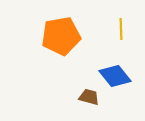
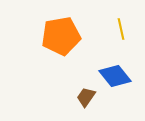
yellow line: rotated 10 degrees counterclockwise
brown trapezoid: moved 3 px left; rotated 70 degrees counterclockwise
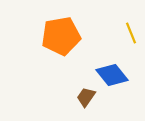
yellow line: moved 10 px right, 4 px down; rotated 10 degrees counterclockwise
blue diamond: moved 3 px left, 1 px up
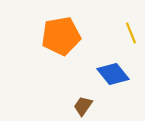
blue diamond: moved 1 px right, 1 px up
brown trapezoid: moved 3 px left, 9 px down
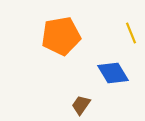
blue diamond: moved 1 px up; rotated 8 degrees clockwise
brown trapezoid: moved 2 px left, 1 px up
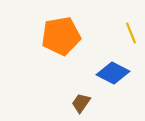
blue diamond: rotated 32 degrees counterclockwise
brown trapezoid: moved 2 px up
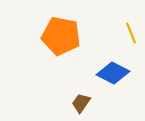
orange pentagon: rotated 21 degrees clockwise
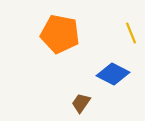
orange pentagon: moved 1 px left, 2 px up
blue diamond: moved 1 px down
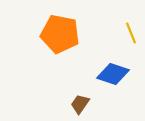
blue diamond: rotated 8 degrees counterclockwise
brown trapezoid: moved 1 px left, 1 px down
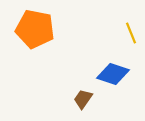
orange pentagon: moved 25 px left, 5 px up
brown trapezoid: moved 3 px right, 5 px up
